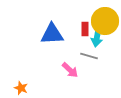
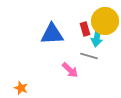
red rectangle: rotated 16 degrees counterclockwise
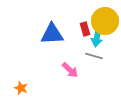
gray line: moved 5 px right
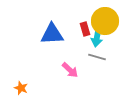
gray line: moved 3 px right, 1 px down
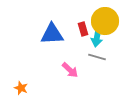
red rectangle: moved 2 px left
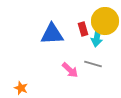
gray line: moved 4 px left, 7 px down
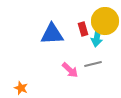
gray line: rotated 30 degrees counterclockwise
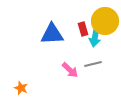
cyan arrow: moved 2 px left
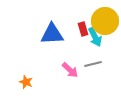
cyan arrow: rotated 36 degrees counterclockwise
orange star: moved 5 px right, 6 px up
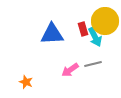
pink arrow: rotated 102 degrees clockwise
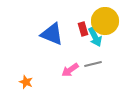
blue triangle: rotated 25 degrees clockwise
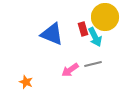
yellow circle: moved 4 px up
